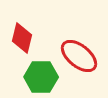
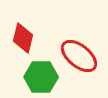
red diamond: moved 1 px right
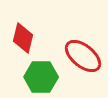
red ellipse: moved 4 px right
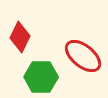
red diamond: moved 3 px left, 1 px up; rotated 12 degrees clockwise
